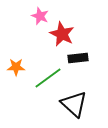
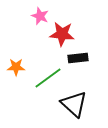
red star: rotated 20 degrees counterclockwise
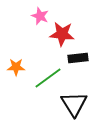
black triangle: rotated 16 degrees clockwise
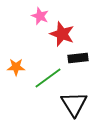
red star: rotated 15 degrees clockwise
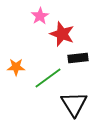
pink star: rotated 18 degrees clockwise
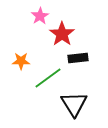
red star: rotated 15 degrees clockwise
orange star: moved 5 px right, 6 px up
